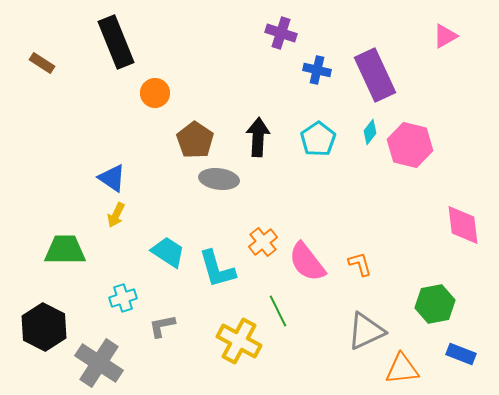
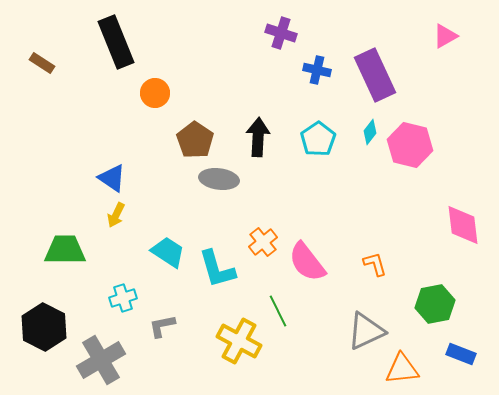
orange L-shape: moved 15 px right
gray cross: moved 2 px right, 3 px up; rotated 27 degrees clockwise
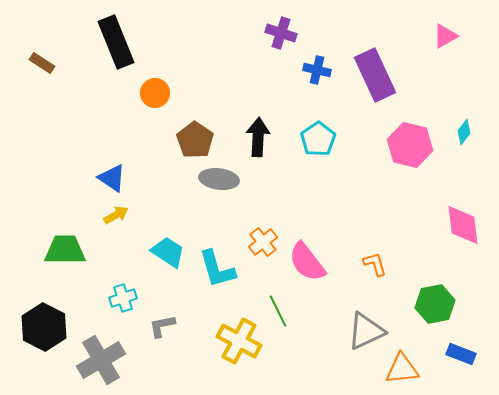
cyan diamond: moved 94 px right
yellow arrow: rotated 145 degrees counterclockwise
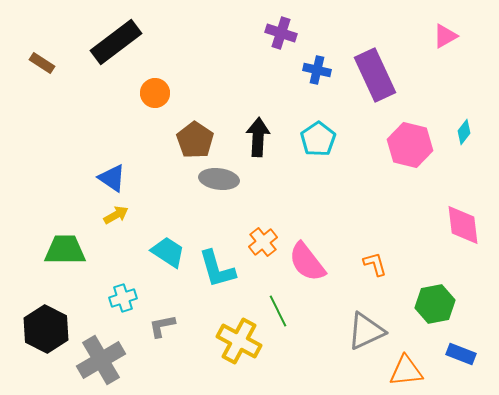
black rectangle: rotated 75 degrees clockwise
black hexagon: moved 2 px right, 2 px down
orange triangle: moved 4 px right, 2 px down
